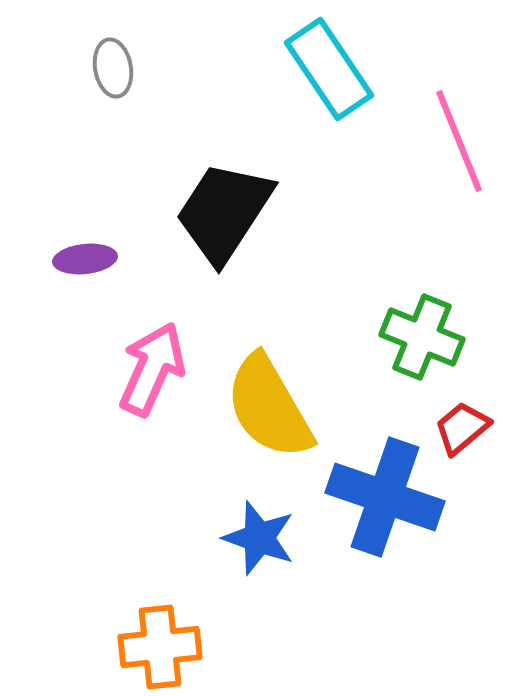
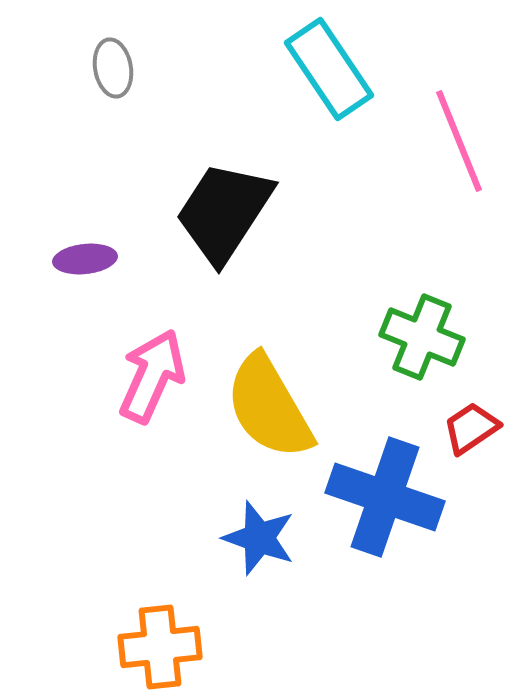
pink arrow: moved 7 px down
red trapezoid: moved 9 px right; rotated 6 degrees clockwise
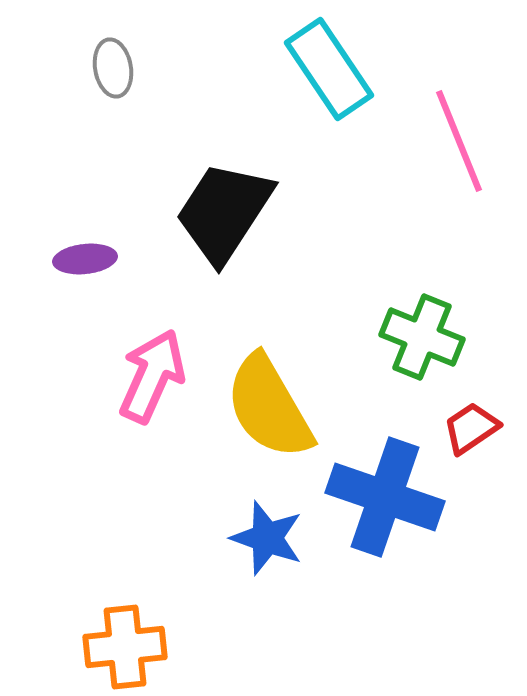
blue star: moved 8 px right
orange cross: moved 35 px left
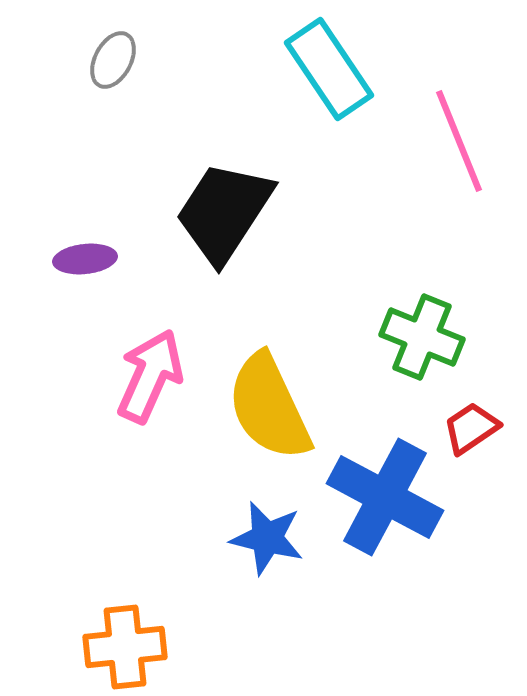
gray ellipse: moved 8 px up; rotated 38 degrees clockwise
pink arrow: moved 2 px left
yellow semicircle: rotated 5 degrees clockwise
blue cross: rotated 9 degrees clockwise
blue star: rotated 6 degrees counterclockwise
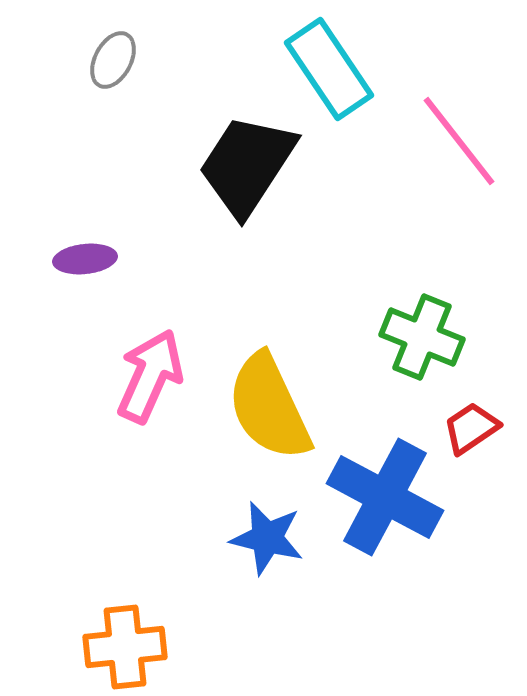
pink line: rotated 16 degrees counterclockwise
black trapezoid: moved 23 px right, 47 px up
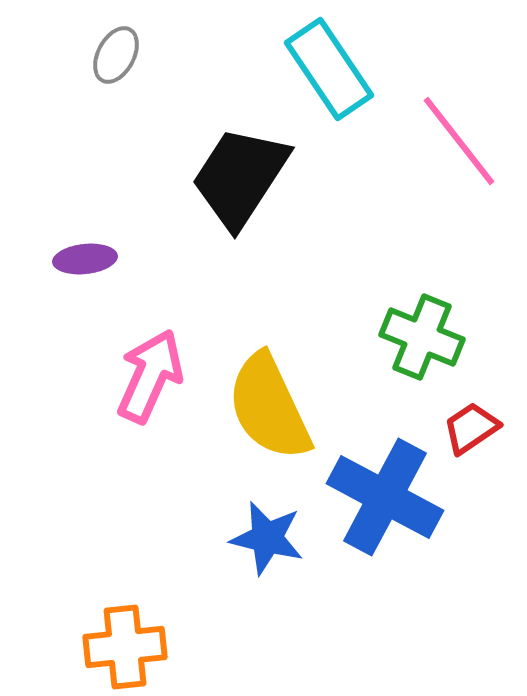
gray ellipse: moved 3 px right, 5 px up
black trapezoid: moved 7 px left, 12 px down
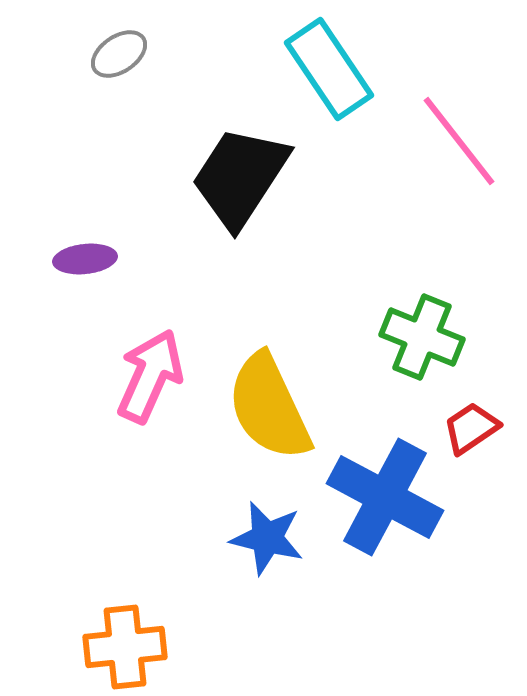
gray ellipse: moved 3 px right, 1 px up; rotated 28 degrees clockwise
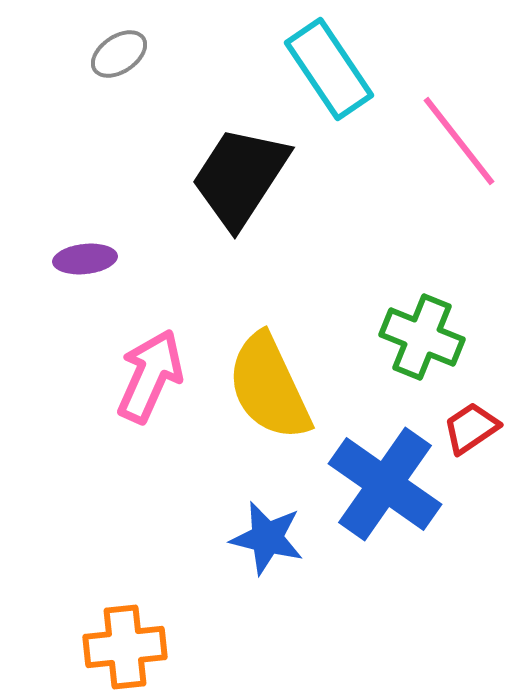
yellow semicircle: moved 20 px up
blue cross: moved 13 px up; rotated 7 degrees clockwise
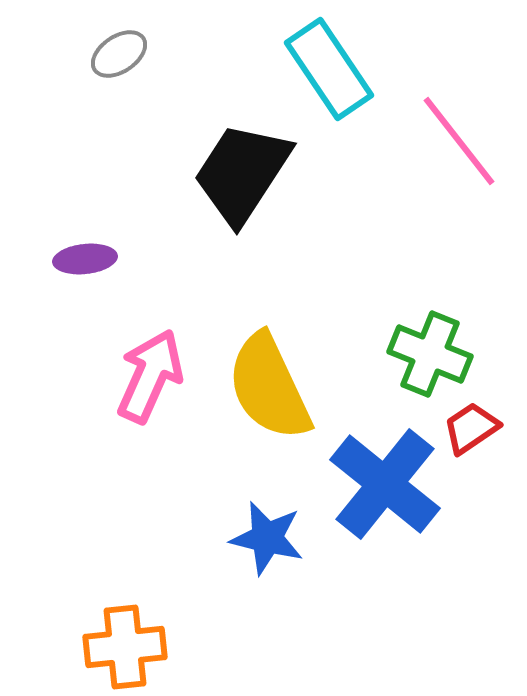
black trapezoid: moved 2 px right, 4 px up
green cross: moved 8 px right, 17 px down
blue cross: rotated 4 degrees clockwise
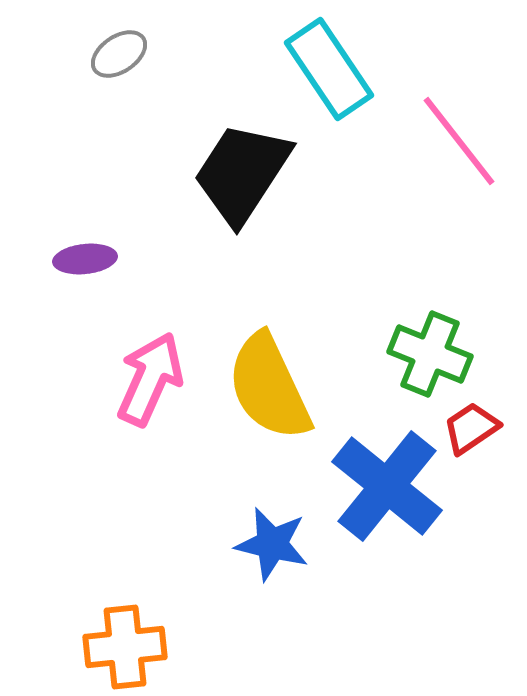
pink arrow: moved 3 px down
blue cross: moved 2 px right, 2 px down
blue star: moved 5 px right, 6 px down
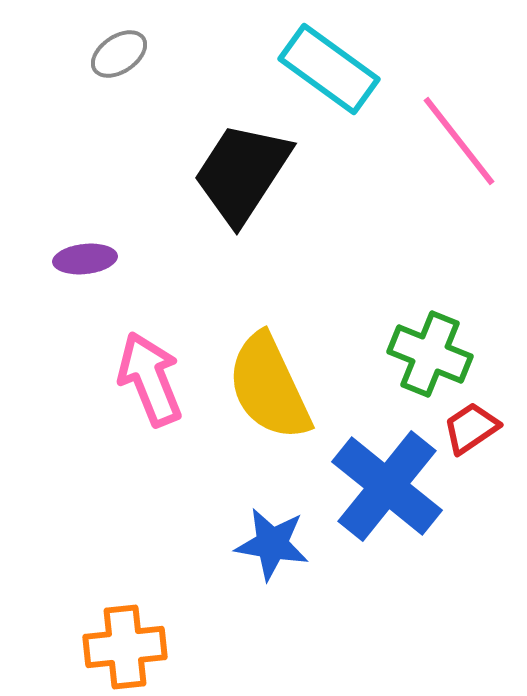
cyan rectangle: rotated 20 degrees counterclockwise
pink arrow: rotated 46 degrees counterclockwise
blue star: rotated 4 degrees counterclockwise
